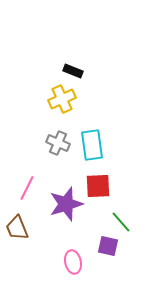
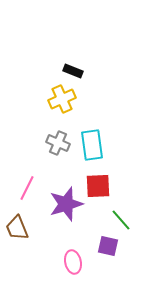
green line: moved 2 px up
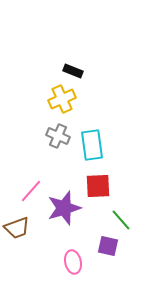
gray cross: moved 7 px up
pink line: moved 4 px right, 3 px down; rotated 15 degrees clockwise
purple star: moved 2 px left, 4 px down
brown trapezoid: rotated 88 degrees counterclockwise
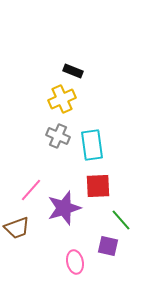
pink line: moved 1 px up
pink ellipse: moved 2 px right
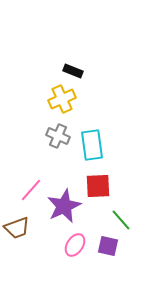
purple star: moved 2 px up; rotated 8 degrees counterclockwise
pink ellipse: moved 17 px up; rotated 45 degrees clockwise
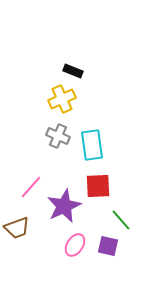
pink line: moved 3 px up
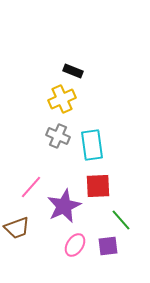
purple square: rotated 20 degrees counterclockwise
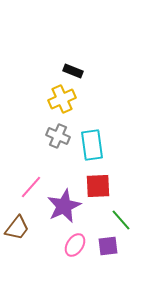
brown trapezoid: rotated 32 degrees counterclockwise
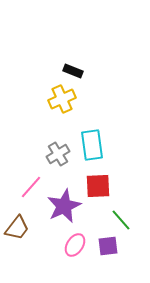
gray cross: moved 18 px down; rotated 35 degrees clockwise
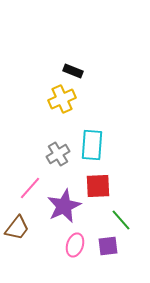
cyan rectangle: rotated 12 degrees clockwise
pink line: moved 1 px left, 1 px down
pink ellipse: rotated 15 degrees counterclockwise
